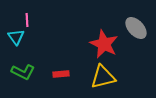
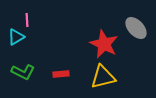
cyan triangle: rotated 36 degrees clockwise
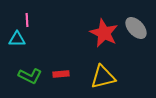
cyan triangle: moved 1 px right, 2 px down; rotated 30 degrees clockwise
red star: moved 11 px up
green L-shape: moved 7 px right, 4 px down
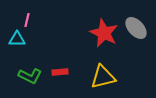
pink line: rotated 16 degrees clockwise
red rectangle: moved 1 px left, 2 px up
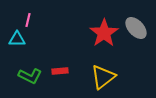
pink line: moved 1 px right
red star: rotated 12 degrees clockwise
red rectangle: moved 1 px up
yellow triangle: rotated 24 degrees counterclockwise
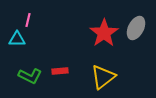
gray ellipse: rotated 70 degrees clockwise
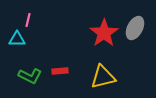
gray ellipse: moved 1 px left
yellow triangle: rotated 24 degrees clockwise
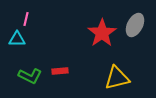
pink line: moved 2 px left, 1 px up
gray ellipse: moved 3 px up
red star: moved 2 px left
yellow triangle: moved 14 px right, 1 px down
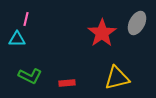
gray ellipse: moved 2 px right, 2 px up
red rectangle: moved 7 px right, 12 px down
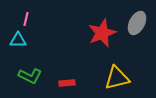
red star: rotated 12 degrees clockwise
cyan triangle: moved 1 px right, 1 px down
